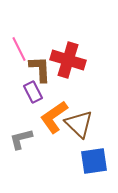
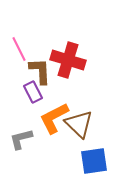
brown L-shape: moved 2 px down
orange L-shape: moved 1 px down; rotated 8 degrees clockwise
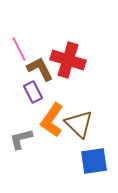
brown L-shape: moved 2 px up; rotated 24 degrees counterclockwise
orange L-shape: moved 2 px left, 2 px down; rotated 28 degrees counterclockwise
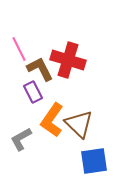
gray L-shape: rotated 15 degrees counterclockwise
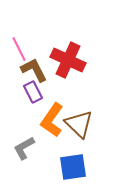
red cross: rotated 8 degrees clockwise
brown L-shape: moved 6 px left, 1 px down
gray L-shape: moved 3 px right, 9 px down
blue square: moved 21 px left, 6 px down
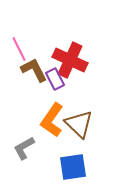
red cross: moved 2 px right
purple rectangle: moved 22 px right, 13 px up
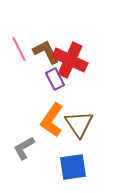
brown L-shape: moved 12 px right, 18 px up
brown triangle: rotated 12 degrees clockwise
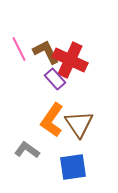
purple rectangle: rotated 15 degrees counterclockwise
gray L-shape: moved 3 px right, 2 px down; rotated 65 degrees clockwise
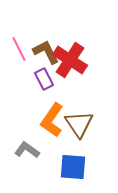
red cross: rotated 8 degrees clockwise
purple rectangle: moved 11 px left; rotated 15 degrees clockwise
blue square: rotated 12 degrees clockwise
